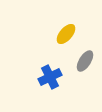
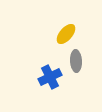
gray ellipse: moved 9 px left; rotated 35 degrees counterclockwise
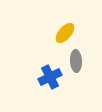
yellow ellipse: moved 1 px left, 1 px up
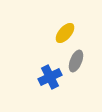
gray ellipse: rotated 25 degrees clockwise
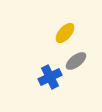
gray ellipse: rotated 30 degrees clockwise
